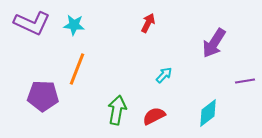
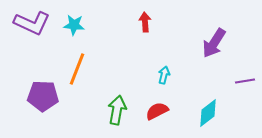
red arrow: moved 3 px left, 1 px up; rotated 30 degrees counterclockwise
cyan arrow: rotated 30 degrees counterclockwise
red semicircle: moved 3 px right, 5 px up
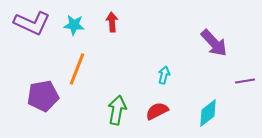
red arrow: moved 33 px left
purple arrow: rotated 76 degrees counterclockwise
purple pentagon: rotated 12 degrees counterclockwise
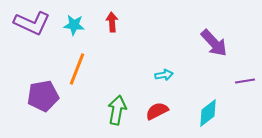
cyan arrow: rotated 66 degrees clockwise
